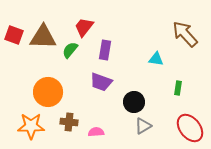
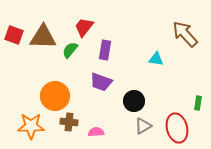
green rectangle: moved 20 px right, 15 px down
orange circle: moved 7 px right, 4 px down
black circle: moved 1 px up
red ellipse: moved 13 px left; rotated 24 degrees clockwise
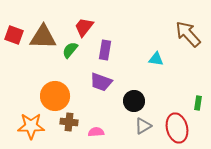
brown arrow: moved 3 px right
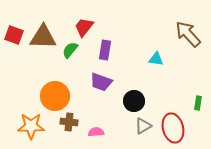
red ellipse: moved 4 px left
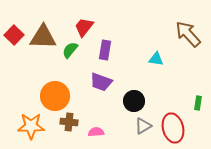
red square: rotated 24 degrees clockwise
